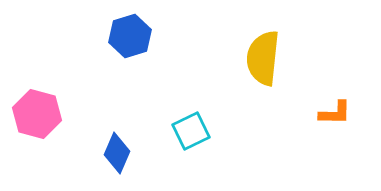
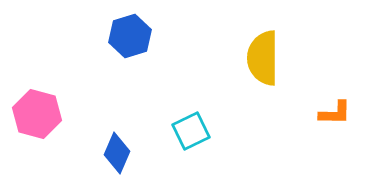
yellow semicircle: rotated 6 degrees counterclockwise
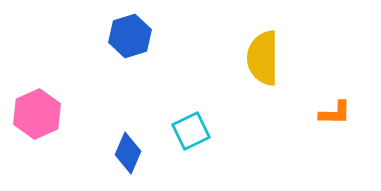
pink hexagon: rotated 21 degrees clockwise
blue diamond: moved 11 px right
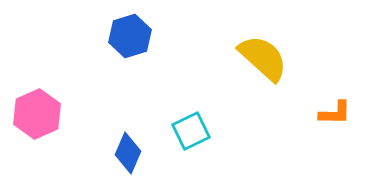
yellow semicircle: rotated 132 degrees clockwise
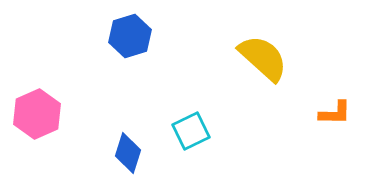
blue diamond: rotated 6 degrees counterclockwise
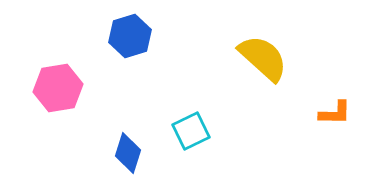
pink hexagon: moved 21 px right, 26 px up; rotated 15 degrees clockwise
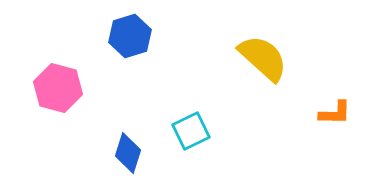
pink hexagon: rotated 24 degrees clockwise
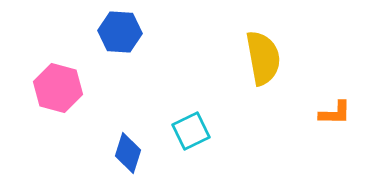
blue hexagon: moved 10 px left, 4 px up; rotated 21 degrees clockwise
yellow semicircle: rotated 38 degrees clockwise
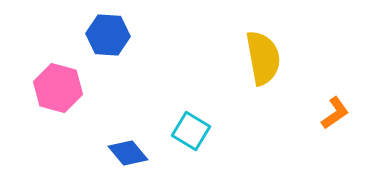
blue hexagon: moved 12 px left, 3 px down
orange L-shape: rotated 36 degrees counterclockwise
cyan square: rotated 33 degrees counterclockwise
blue diamond: rotated 57 degrees counterclockwise
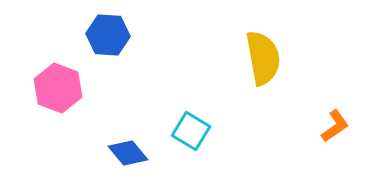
pink hexagon: rotated 6 degrees clockwise
orange L-shape: moved 13 px down
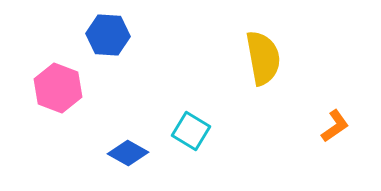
blue diamond: rotated 21 degrees counterclockwise
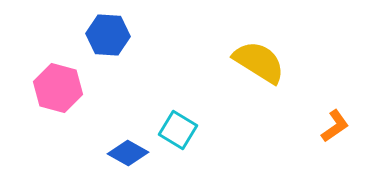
yellow semicircle: moved 4 px left, 4 px down; rotated 48 degrees counterclockwise
pink hexagon: rotated 6 degrees counterclockwise
cyan square: moved 13 px left, 1 px up
